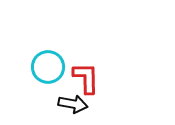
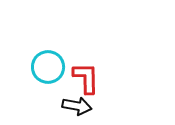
black arrow: moved 4 px right, 2 px down
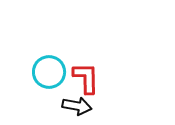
cyan circle: moved 1 px right, 5 px down
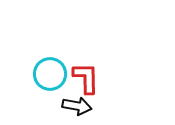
cyan circle: moved 1 px right, 2 px down
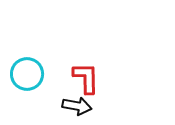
cyan circle: moved 23 px left
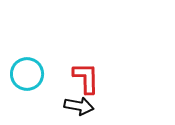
black arrow: moved 2 px right
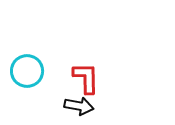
cyan circle: moved 3 px up
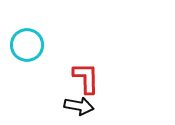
cyan circle: moved 26 px up
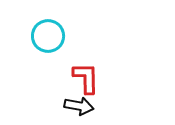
cyan circle: moved 21 px right, 9 px up
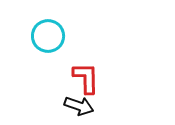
black arrow: rotated 8 degrees clockwise
